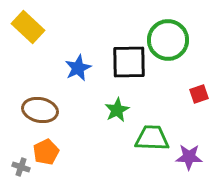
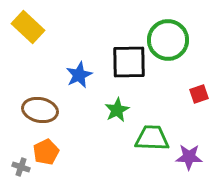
blue star: moved 1 px right, 7 px down
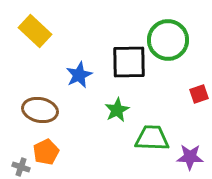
yellow rectangle: moved 7 px right, 4 px down
purple star: moved 1 px right
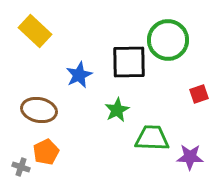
brown ellipse: moved 1 px left
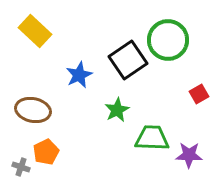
black square: moved 1 px left, 2 px up; rotated 33 degrees counterclockwise
red square: rotated 12 degrees counterclockwise
brown ellipse: moved 6 px left
purple star: moved 1 px left, 2 px up
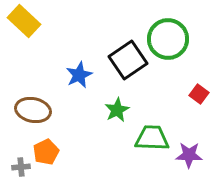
yellow rectangle: moved 11 px left, 10 px up
green circle: moved 1 px up
red square: rotated 24 degrees counterclockwise
gray cross: rotated 24 degrees counterclockwise
